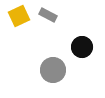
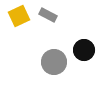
black circle: moved 2 px right, 3 px down
gray circle: moved 1 px right, 8 px up
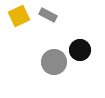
black circle: moved 4 px left
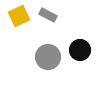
gray circle: moved 6 px left, 5 px up
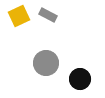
black circle: moved 29 px down
gray circle: moved 2 px left, 6 px down
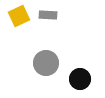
gray rectangle: rotated 24 degrees counterclockwise
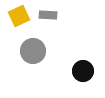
gray circle: moved 13 px left, 12 px up
black circle: moved 3 px right, 8 px up
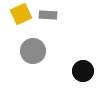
yellow square: moved 2 px right, 2 px up
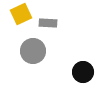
gray rectangle: moved 8 px down
black circle: moved 1 px down
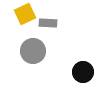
yellow square: moved 4 px right
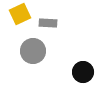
yellow square: moved 5 px left
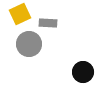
gray circle: moved 4 px left, 7 px up
